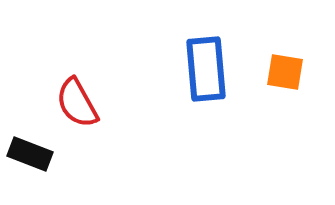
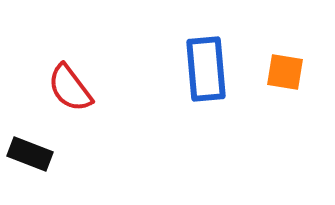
red semicircle: moved 7 px left, 15 px up; rotated 8 degrees counterclockwise
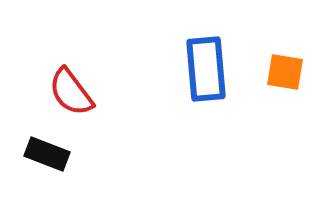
red semicircle: moved 1 px right, 4 px down
black rectangle: moved 17 px right
